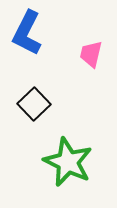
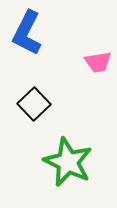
pink trapezoid: moved 7 px right, 8 px down; rotated 112 degrees counterclockwise
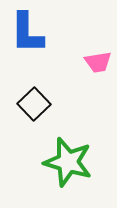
blue L-shape: rotated 27 degrees counterclockwise
green star: rotated 9 degrees counterclockwise
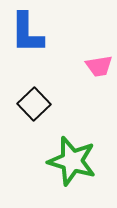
pink trapezoid: moved 1 px right, 4 px down
green star: moved 4 px right, 1 px up
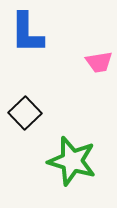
pink trapezoid: moved 4 px up
black square: moved 9 px left, 9 px down
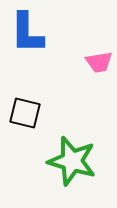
black square: rotated 32 degrees counterclockwise
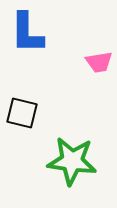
black square: moved 3 px left
green star: rotated 9 degrees counterclockwise
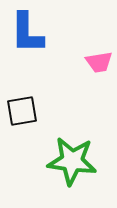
black square: moved 2 px up; rotated 24 degrees counterclockwise
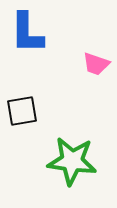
pink trapezoid: moved 3 px left, 2 px down; rotated 28 degrees clockwise
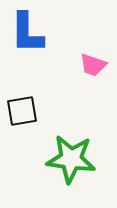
pink trapezoid: moved 3 px left, 1 px down
green star: moved 1 px left, 2 px up
